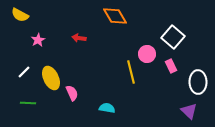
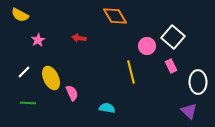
pink circle: moved 8 px up
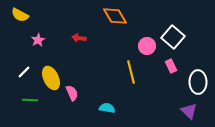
green line: moved 2 px right, 3 px up
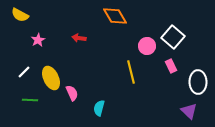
cyan semicircle: moved 8 px left; rotated 84 degrees counterclockwise
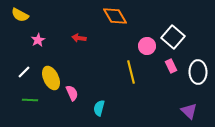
white ellipse: moved 10 px up
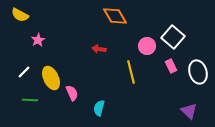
red arrow: moved 20 px right, 11 px down
white ellipse: rotated 15 degrees counterclockwise
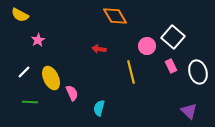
green line: moved 2 px down
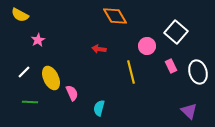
white square: moved 3 px right, 5 px up
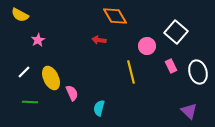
red arrow: moved 9 px up
